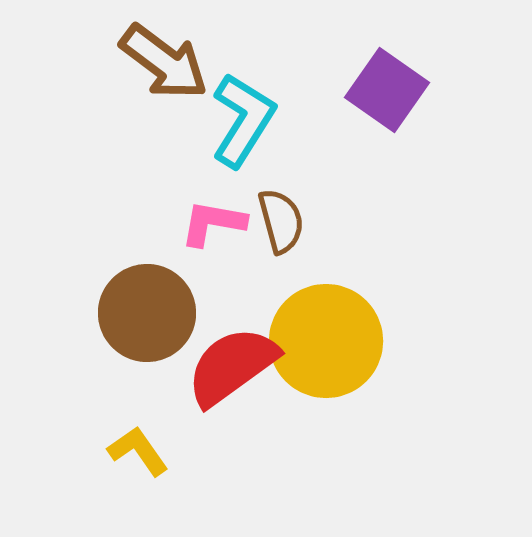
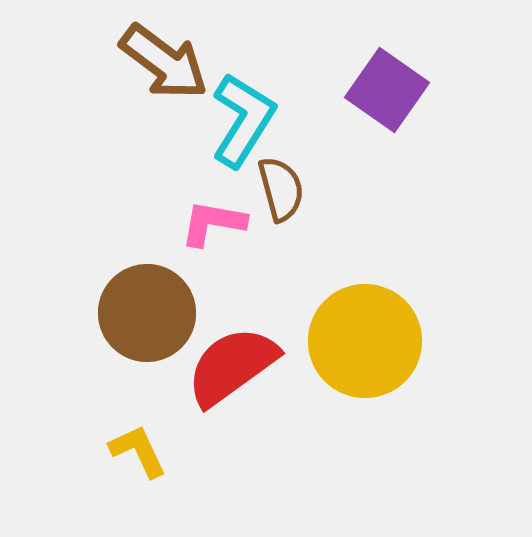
brown semicircle: moved 32 px up
yellow circle: moved 39 px right
yellow L-shape: rotated 10 degrees clockwise
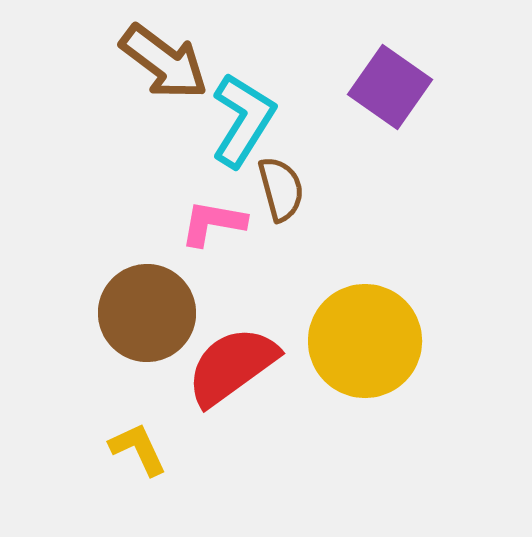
purple square: moved 3 px right, 3 px up
yellow L-shape: moved 2 px up
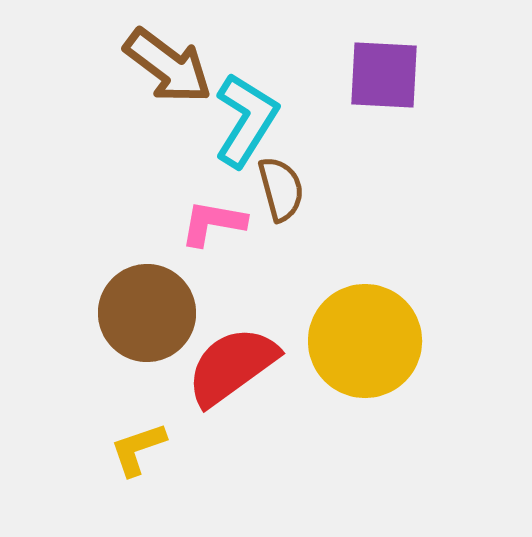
brown arrow: moved 4 px right, 4 px down
purple square: moved 6 px left, 12 px up; rotated 32 degrees counterclockwise
cyan L-shape: moved 3 px right
yellow L-shape: rotated 84 degrees counterclockwise
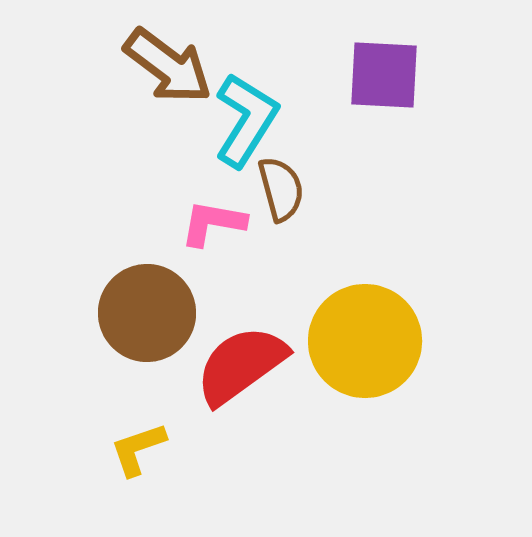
red semicircle: moved 9 px right, 1 px up
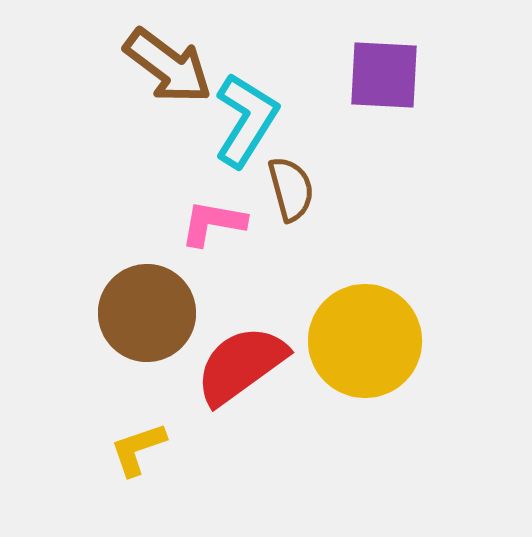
brown semicircle: moved 10 px right
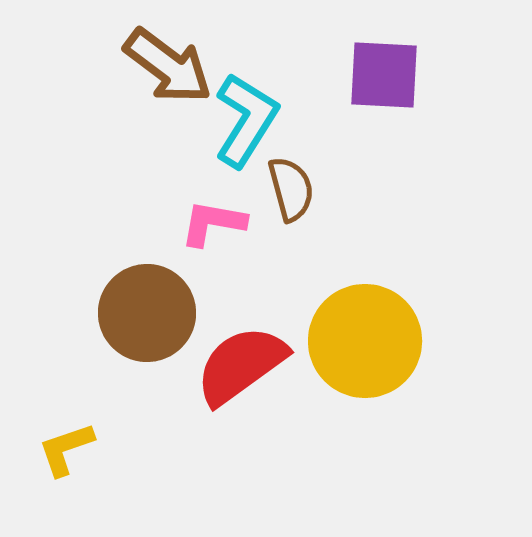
yellow L-shape: moved 72 px left
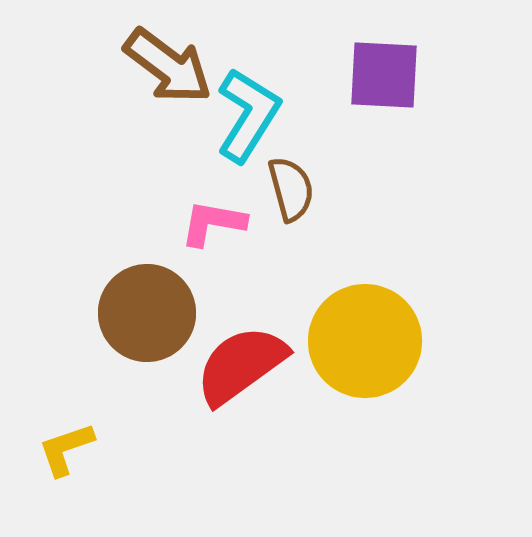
cyan L-shape: moved 2 px right, 5 px up
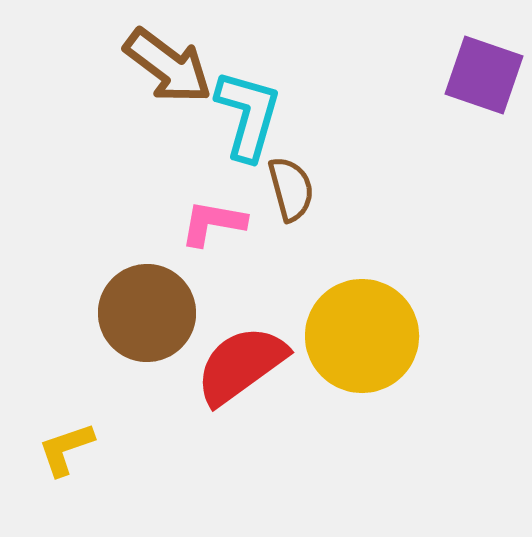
purple square: moved 100 px right; rotated 16 degrees clockwise
cyan L-shape: rotated 16 degrees counterclockwise
yellow circle: moved 3 px left, 5 px up
